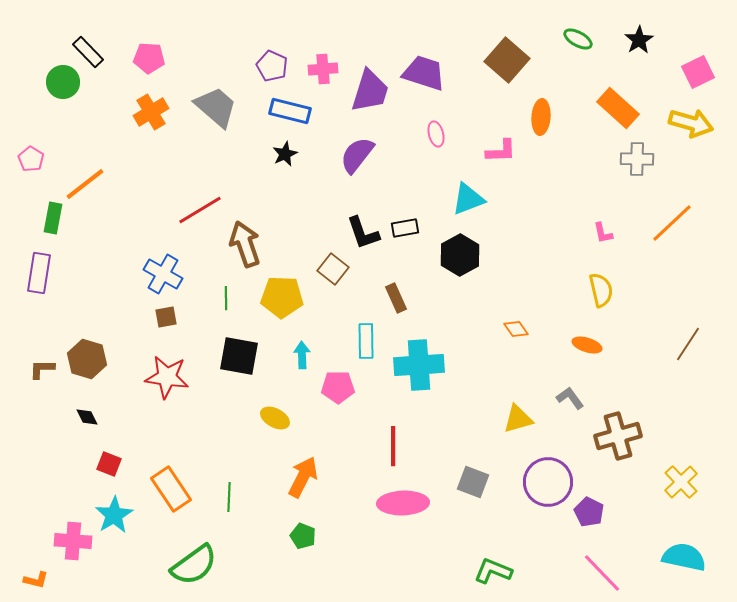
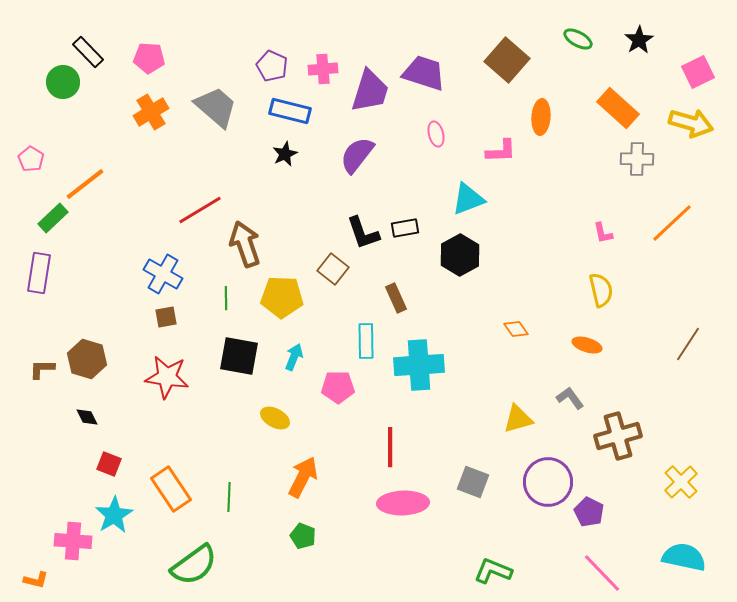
green rectangle at (53, 218): rotated 36 degrees clockwise
cyan arrow at (302, 355): moved 8 px left, 2 px down; rotated 24 degrees clockwise
red line at (393, 446): moved 3 px left, 1 px down
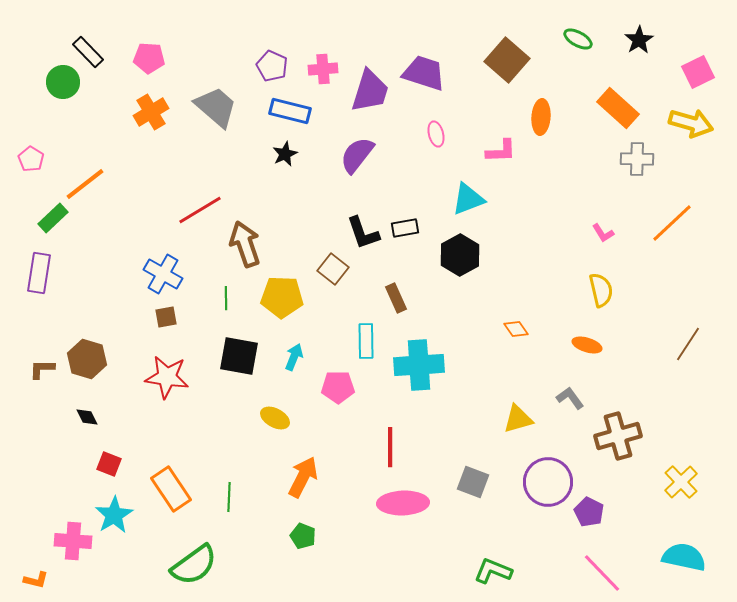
pink L-shape at (603, 233): rotated 20 degrees counterclockwise
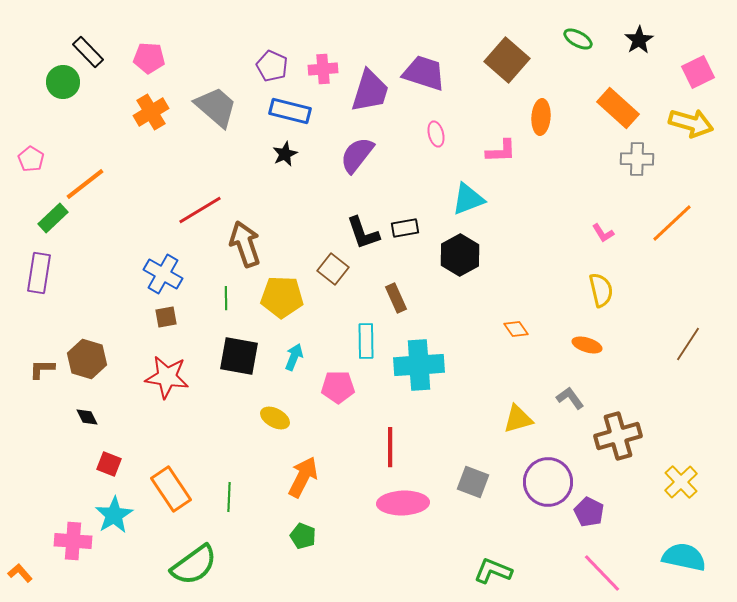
orange L-shape at (36, 580): moved 16 px left, 7 px up; rotated 145 degrees counterclockwise
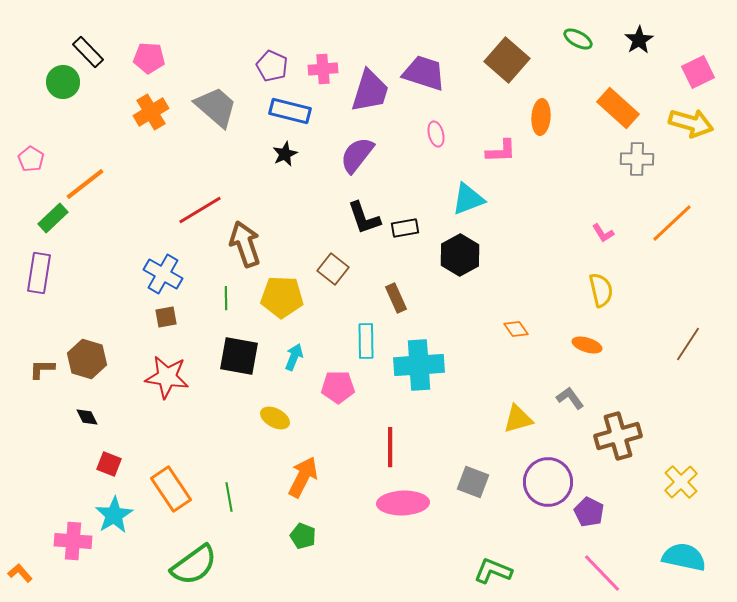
black L-shape at (363, 233): moved 1 px right, 15 px up
green line at (229, 497): rotated 12 degrees counterclockwise
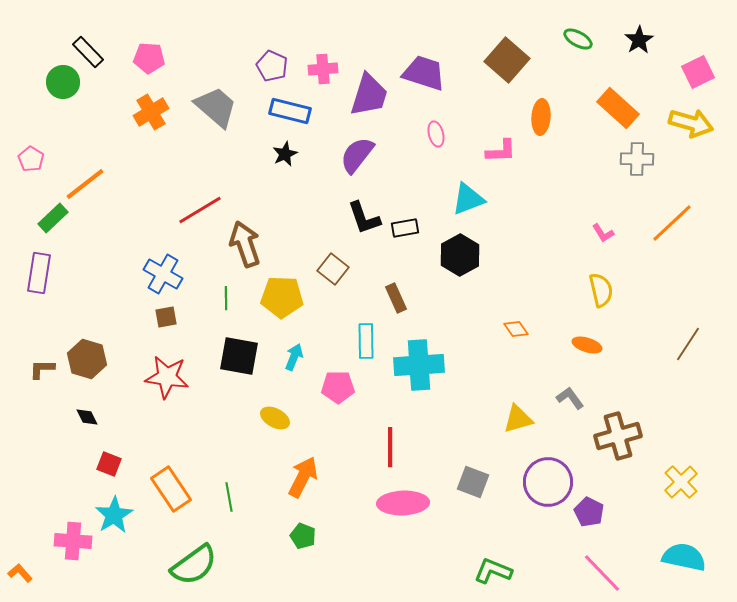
purple trapezoid at (370, 91): moved 1 px left, 4 px down
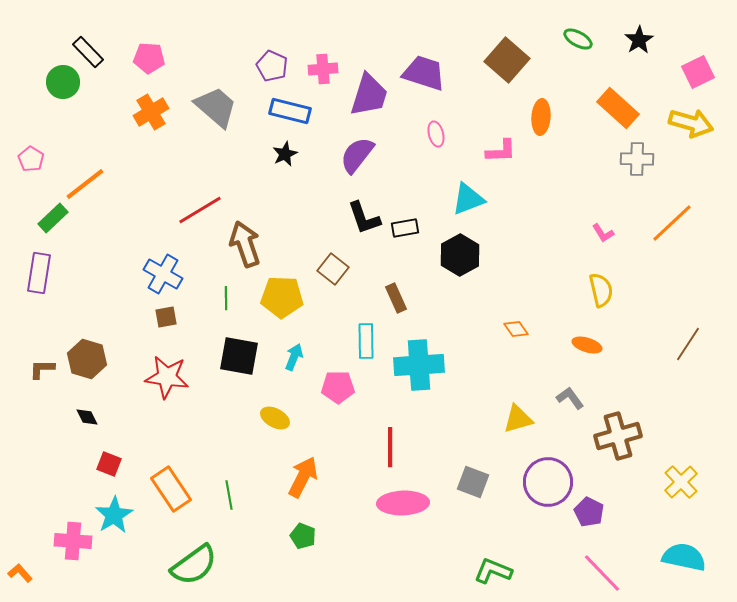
green line at (229, 497): moved 2 px up
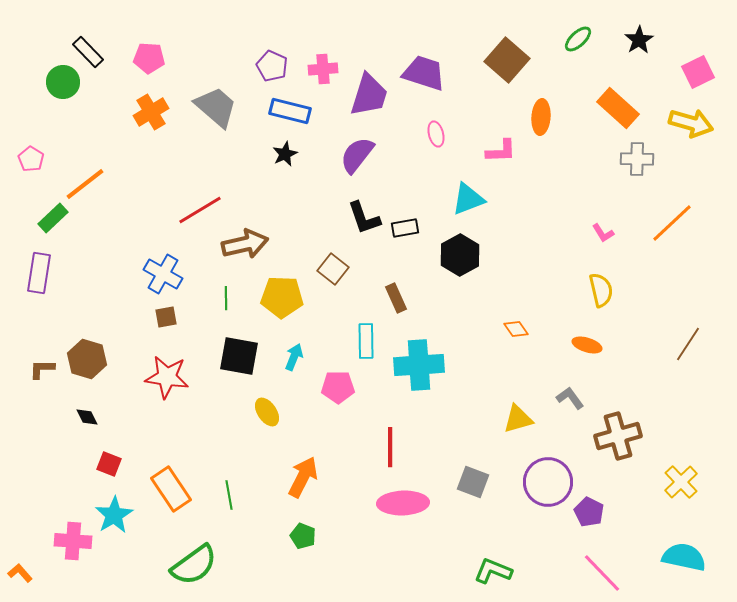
green ellipse at (578, 39): rotated 72 degrees counterclockwise
brown arrow at (245, 244): rotated 96 degrees clockwise
yellow ellipse at (275, 418): moved 8 px left, 6 px up; rotated 28 degrees clockwise
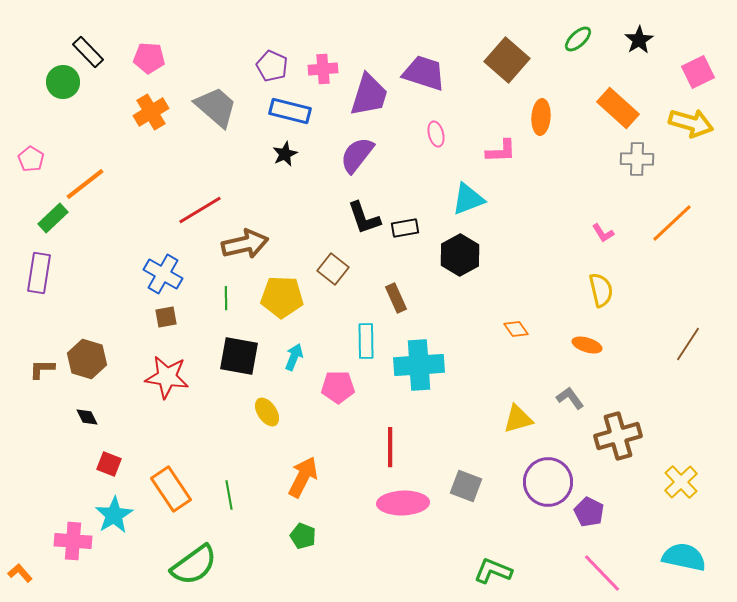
gray square at (473, 482): moved 7 px left, 4 px down
